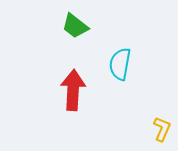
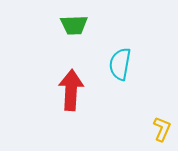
green trapezoid: moved 1 px left, 1 px up; rotated 40 degrees counterclockwise
red arrow: moved 2 px left
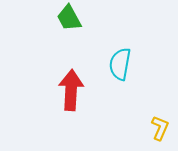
green trapezoid: moved 5 px left, 7 px up; rotated 64 degrees clockwise
yellow L-shape: moved 2 px left, 1 px up
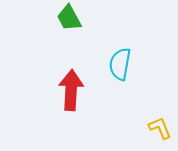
yellow L-shape: rotated 45 degrees counterclockwise
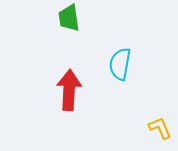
green trapezoid: rotated 20 degrees clockwise
red arrow: moved 2 px left
